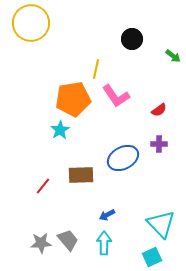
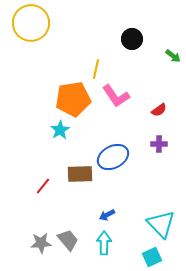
blue ellipse: moved 10 px left, 1 px up
brown rectangle: moved 1 px left, 1 px up
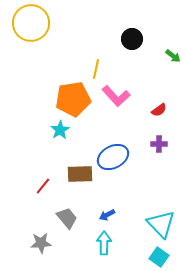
pink L-shape: rotated 8 degrees counterclockwise
gray trapezoid: moved 1 px left, 22 px up
cyan square: moved 7 px right; rotated 30 degrees counterclockwise
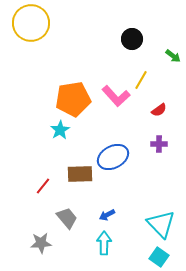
yellow line: moved 45 px right, 11 px down; rotated 18 degrees clockwise
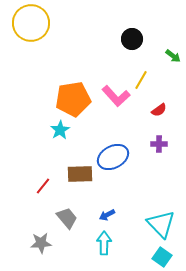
cyan square: moved 3 px right
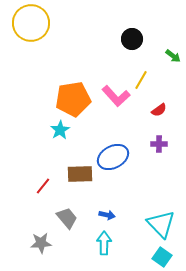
blue arrow: rotated 140 degrees counterclockwise
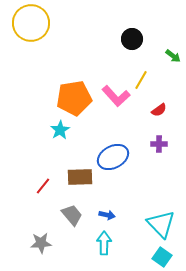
orange pentagon: moved 1 px right, 1 px up
brown rectangle: moved 3 px down
gray trapezoid: moved 5 px right, 3 px up
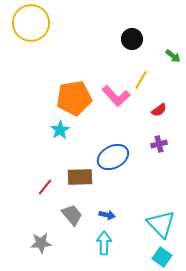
purple cross: rotated 14 degrees counterclockwise
red line: moved 2 px right, 1 px down
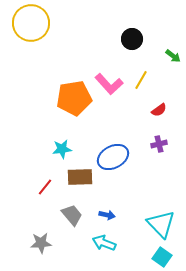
pink L-shape: moved 7 px left, 12 px up
cyan star: moved 2 px right, 19 px down; rotated 24 degrees clockwise
cyan arrow: rotated 70 degrees counterclockwise
